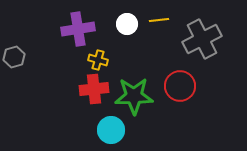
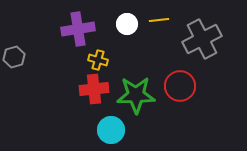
green star: moved 2 px right, 1 px up
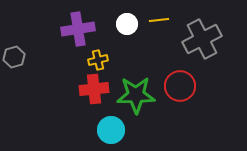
yellow cross: rotated 30 degrees counterclockwise
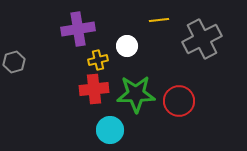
white circle: moved 22 px down
gray hexagon: moved 5 px down
red circle: moved 1 px left, 15 px down
green star: moved 1 px up
cyan circle: moved 1 px left
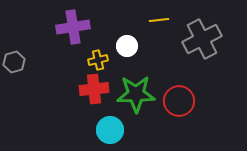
purple cross: moved 5 px left, 2 px up
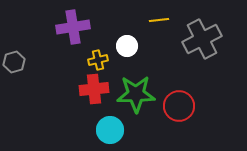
red circle: moved 5 px down
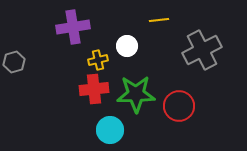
gray cross: moved 11 px down
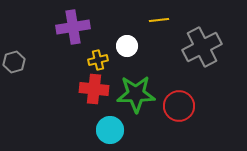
gray cross: moved 3 px up
red cross: rotated 12 degrees clockwise
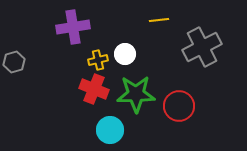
white circle: moved 2 px left, 8 px down
red cross: rotated 16 degrees clockwise
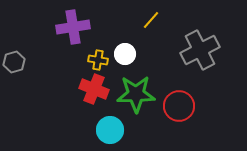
yellow line: moved 8 px left; rotated 42 degrees counterclockwise
gray cross: moved 2 px left, 3 px down
yellow cross: rotated 24 degrees clockwise
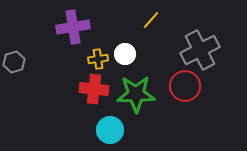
yellow cross: moved 1 px up; rotated 18 degrees counterclockwise
red cross: rotated 16 degrees counterclockwise
red circle: moved 6 px right, 20 px up
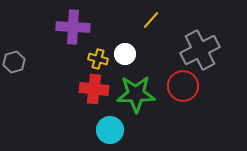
purple cross: rotated 12 degrees clockwise
yellow cross: rotated 24 degrees clockwise
red circle: moved 2 px left
